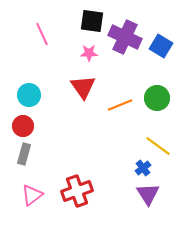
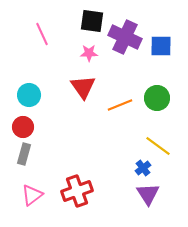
blue square: rotated 30 degrees counterclockwise
red circle: moved 1 px down
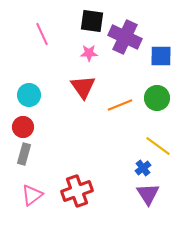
blue square: moved 10 px down
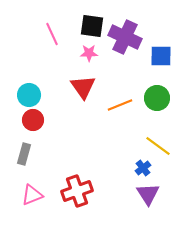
black square: moved 5 px down
pink line: moved 10 px right
red circle: moved 10 px right, 7 px up
pink triangle: rotated 15 degrees clockwise
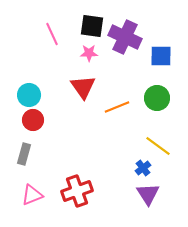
orange line: moved 3 px left, 2 px down
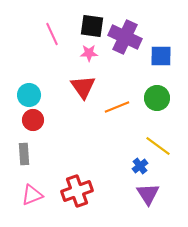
gray rectangle: rotated 20 degrees counterclockwise
blue cross: moved 3 px left, 2 px up
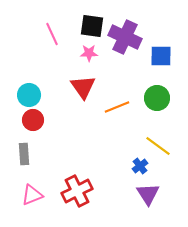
red cross: rotated 8 degrees counterclockwise
